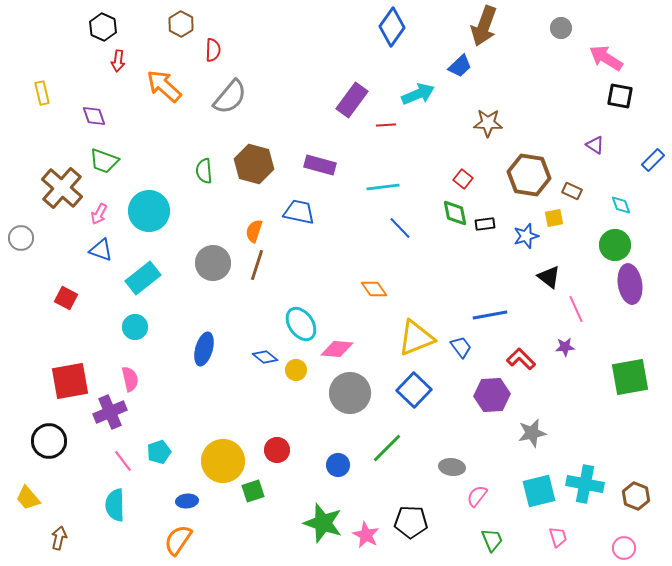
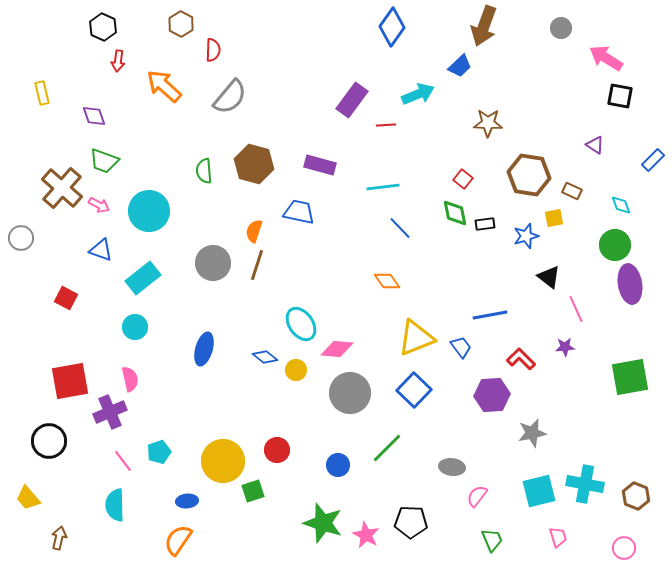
pink arrow at (99, 214): moved 9 px up; rotated 90 degrees counterclockwise
orange diamond at (374, 289): moved 13 px right, 8 px up
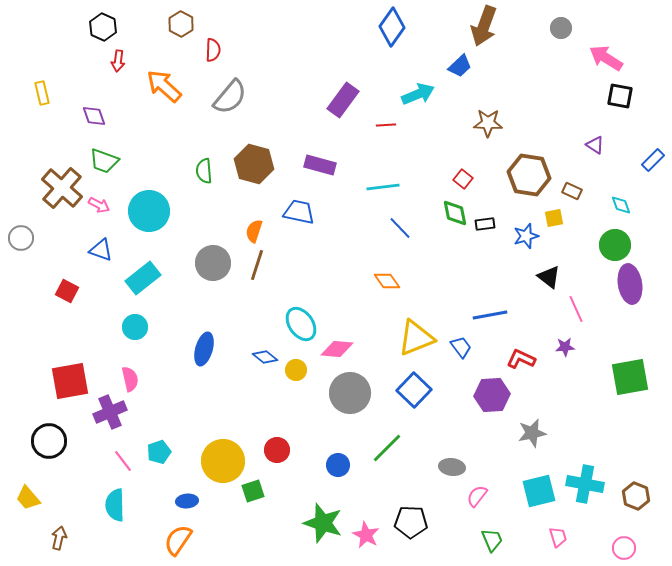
purple rectangle at (352, 100): moved 9 px left
red square at (66, 298): moved 1 px right, 7 px up
red L-shape at (521, 359): rotated 20 degrees counterclockwise
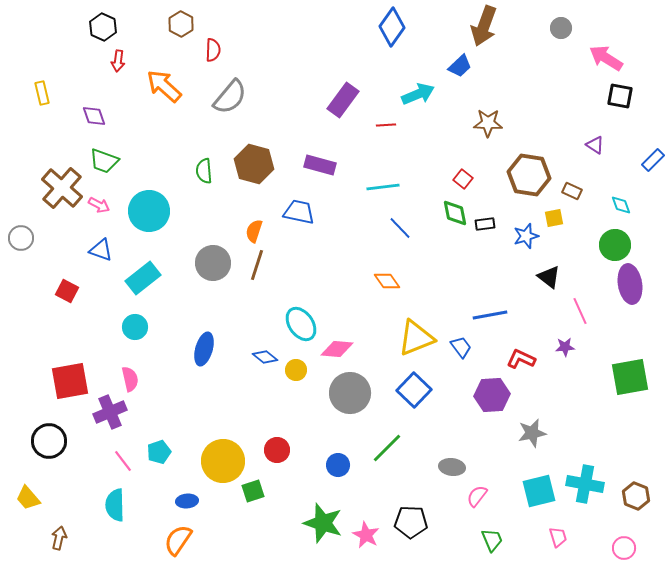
pink line at (576, 309): moved 4 px right, 2 px down
